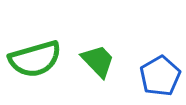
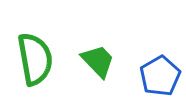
green semicircle: rotated 84 degrees counterclockwise
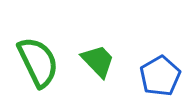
green semicircle: moved 3 px right, 3 px down; rotated 16 degrees counterclockwise
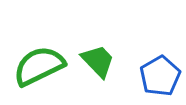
green semicircle: moved 1 px right, 4 px down; rotated 90 degrees counterclockwise
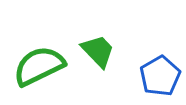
green trapezoid: moved 10 px up
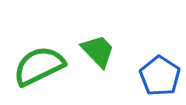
blue pentagon: rotated 9 degrees counterclockwise
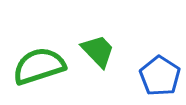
green semicircle: rotated 8 degrees clockwise
